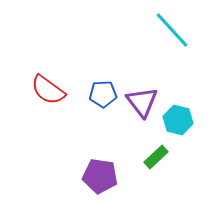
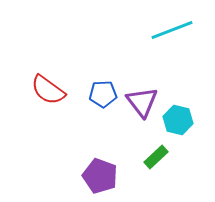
cyan line: rotated 69 degrees counterclockwise
purple pentagon: rotated 12 degrees clockwise
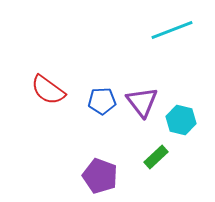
blue pentagon: moved 1 px left, 7 px down
cyan hexagon: moved 3 px right
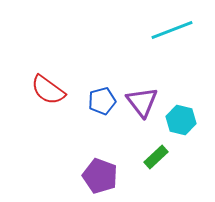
blue pentagon: rotated 12 degrees counterclockwise
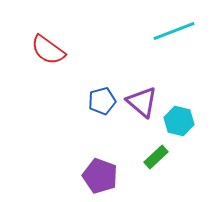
cyan line: moved 2 px right, 1 px down
red semicircle: moved 40 px up
purple triangle: rotated 12 degrees counterclockwise
cyan hexagon: moved 2 px left, 1 px down
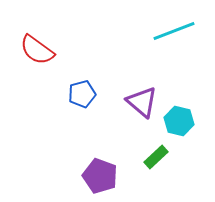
red semicircle: moved 11 px left
blue pentagon: moved 20 px left, 7 px up
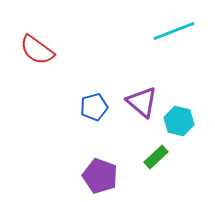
blue pentagon: moved 12 px right, 13 px down
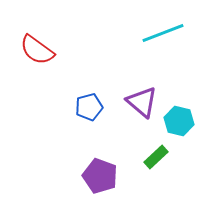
cyan line: moved 11 px left, 2 px down
blue pentagon: moved 5 px left
